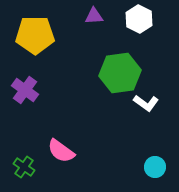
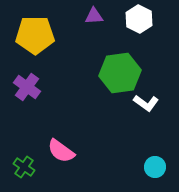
purple cross: moved 2 px right, 3 px up
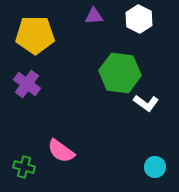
green hexagon: rotated 15 degrees clockwise
purple cross: moved 3 px up
green cross: rotated 20 degrees counterclockwise
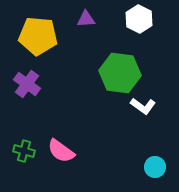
purple triangle: moved 8 px left, 3 px down
yellow pentagon: moved 3 px right, 1 px down; rotated 6 degrees clockwise
white L-shape: moved 3 px left, 3 px down
green cross: moved 16 px up
